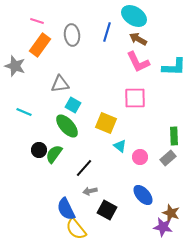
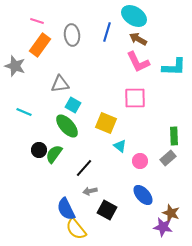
pink circle: moved 4 px down
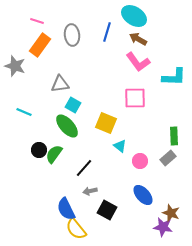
pink L-shape: rotated 10 degrees counterclockwise
cyan L-shape: moved 10 px down
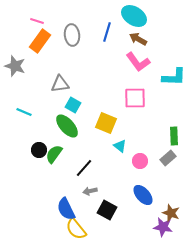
orange rectangle: moved 4 px up
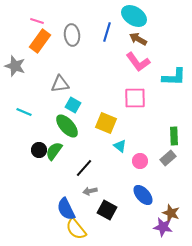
green semicircle: moved 3 px up
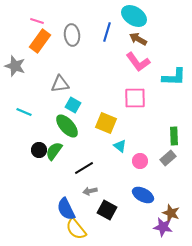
black line: rotated 18 degrees clockwise
blue ellipse: rotated 20 degrees counterclockwise
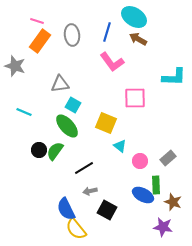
cyan ellipse: moved 1 px down
pink L-shape: moved 26 px left
green rectangle: moved 18 px left, 49 px down
green semicircle: moved 1 px right
brown star: moved 2 px right, 11 px up
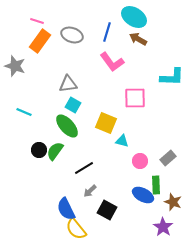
gray ellipse: rotated 65 degrees counterclockwise
cyan L-shape: moved 2 px left
gray triangle: moved 8 px right
cyan triangle: moved 2 px right, 5 px up; rotated 24 degrees counterclockwise
gray arrow: rotated 32 degrees counterclockwise
purple star: rotated 24 degrees clockwise
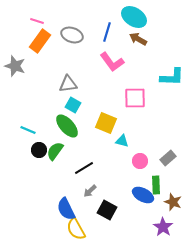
cyan line: moved 4 px right, 18 px down
yellow semicircle: rotated 10 degrees clockwise
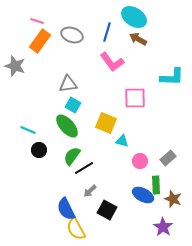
green semicircle: moved 17 px right, 5 px down
brown star: moved 3 px up
